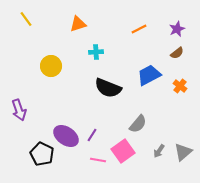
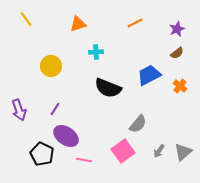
orange line: moved 4 px left, 6 px up
purple line: moved 37 px left, 26 px up
pink line: moved 14 px left
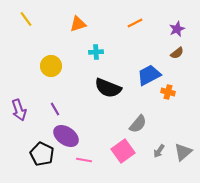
orange cross: moved 12 px left, 6 px down; rotated 24 degrees counterclockwise
purple line: rotated 64 degrees counterclockwise
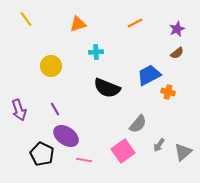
black semicircle: moved 1 px left
gray arrow: moved 6 px up
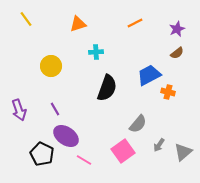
black semicircle: rotated 92 degrees counterclockwise
pink line: rotated 21 degrees clockwise
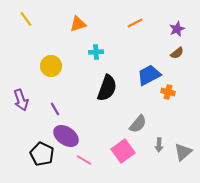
purple arrow: moved 2 px right, 10 px up
gray arrow: rotated 32 degrees counterclockwise
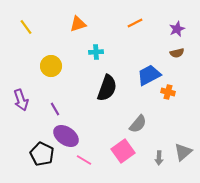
yellow line: moved 8 px down
brown semicircle: rotated 24 degrees clockwise
gray arrow: moved 13 px down
